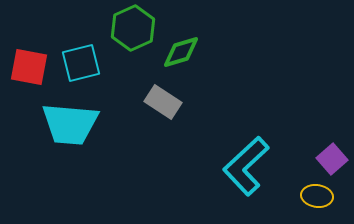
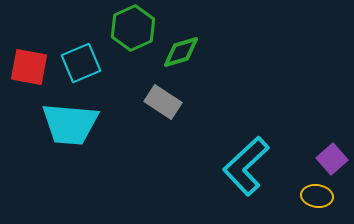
cyan square: rotated 9 degrees counterclockwise
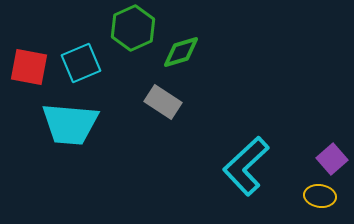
yellow ellipse: moved 3 px right
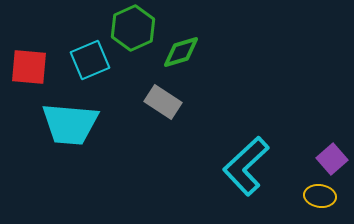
cyan square: moved 9 px right, 3 px up
red square: rotated 6 degrees counterclockwise
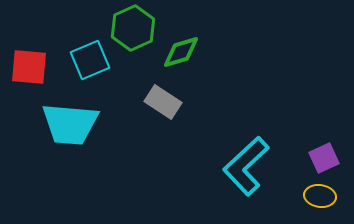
purple square: moved 8 px left, 1 px up; rotated 16 degrees clockwise
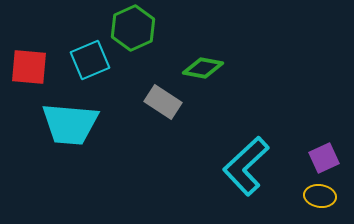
green diamond: moved 22 px right, 16 px down; rotated 27 degrees clockwise
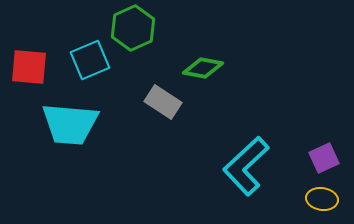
yellow ellipse: moved 2 px right, 3 px down
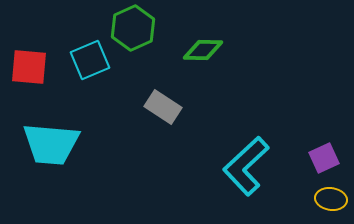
green diamond: moved 18 px up; rotated 9 degrees counterclockwise
gray rectangle: moved 5 px down
cyan trapezoid: moved 19 px left, 20 px down
yellow ellipse: moved 9 px right
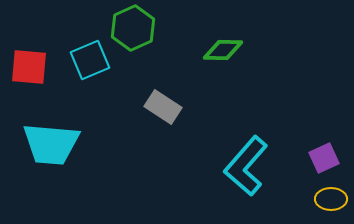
green diamond: moved 20 px right
cyan L-shape: rotated 6 degrees counterclockwise
yellow ellipse: rotated 8 degrees counterclockwise
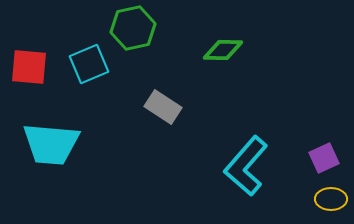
green hexagon: rotated 12 degrees clockwise
cyan square: moved 1 px left, 4 px down
